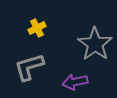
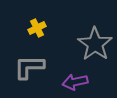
gray L-shape: rotated 16 degrees clockwise
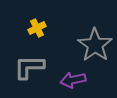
gray star: moved 1 px down
purple arrow: moved 2 px left, 2 px up
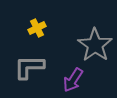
purple arrow: rotated 45 degrees counterclockwise
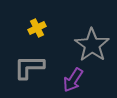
gray star: moved 3 px left
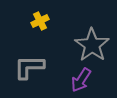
yellow cross: moved 3 px right, 7 px up
purple arrow: moved 8 px right
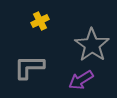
purple arrow: rotated 25 degrees clockwise
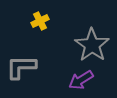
gray L-shape: moved 8 px left
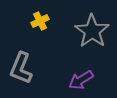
gray star: moved 14 px up
gray L-shape: moved 1 px down; rotated 68 degrees counterclockwise
